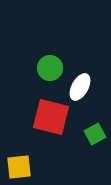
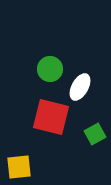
green circle: moved 1 px down
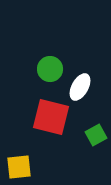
green square: moved 1 px right, 1 px down
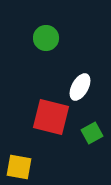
green circle: moved 4 px left, 31 px up
green square: moved 4 px left, 2 px up
yellow square: rotated 16 degrees clockwise
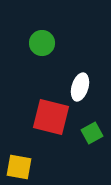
green circle: moved 4 px left, 5 px down
white ellipse: rotated 12 degrees counterclockwise
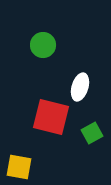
green circle: moved 1 px right, 2 px down
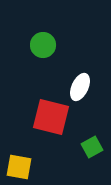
white ellipse: rotated 8 degrees clockwise
green square: moved 14 px down
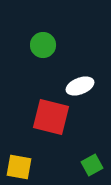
white ellipse: moved 1 px up; rotated 44 degrees clockwise
green square: moved 18 px down
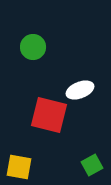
green circle: moved 10 px left, 2 px down
white ellipse: moved 4 px down
red square: moved 2 px left, 2 px up
